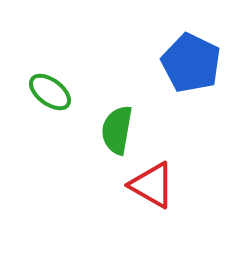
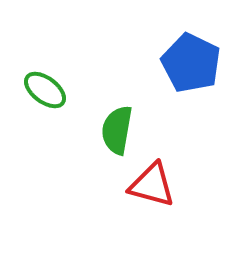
green ellipse: moved 5 px left, 2 px up
red triangle: rotated 15 degrees counterclockwise
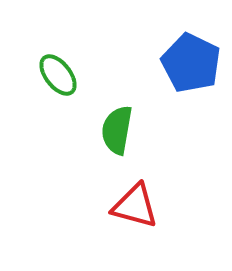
green ellipse: moved 13 px right, 15 px up; rotated 15 degrees clockwise
red triangle: moved 17 px left, 21 px down
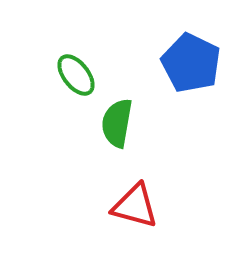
green ellipse: moved 18 px right
green semicircle: moved 7 px up
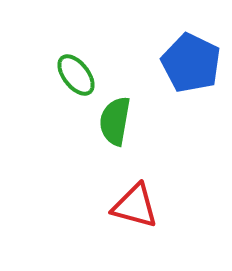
green semicircle: moved 2 px left, 2 px up
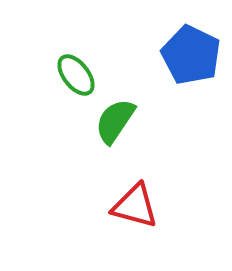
blue pentagon: moved 8 px up
green semicircle: rotated 24 degrees clockwise
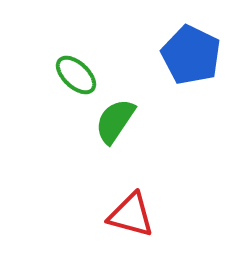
green ellipse: rotated 9 degrees counterclockwise
red triangle: moved 4 px left, 9 px down
